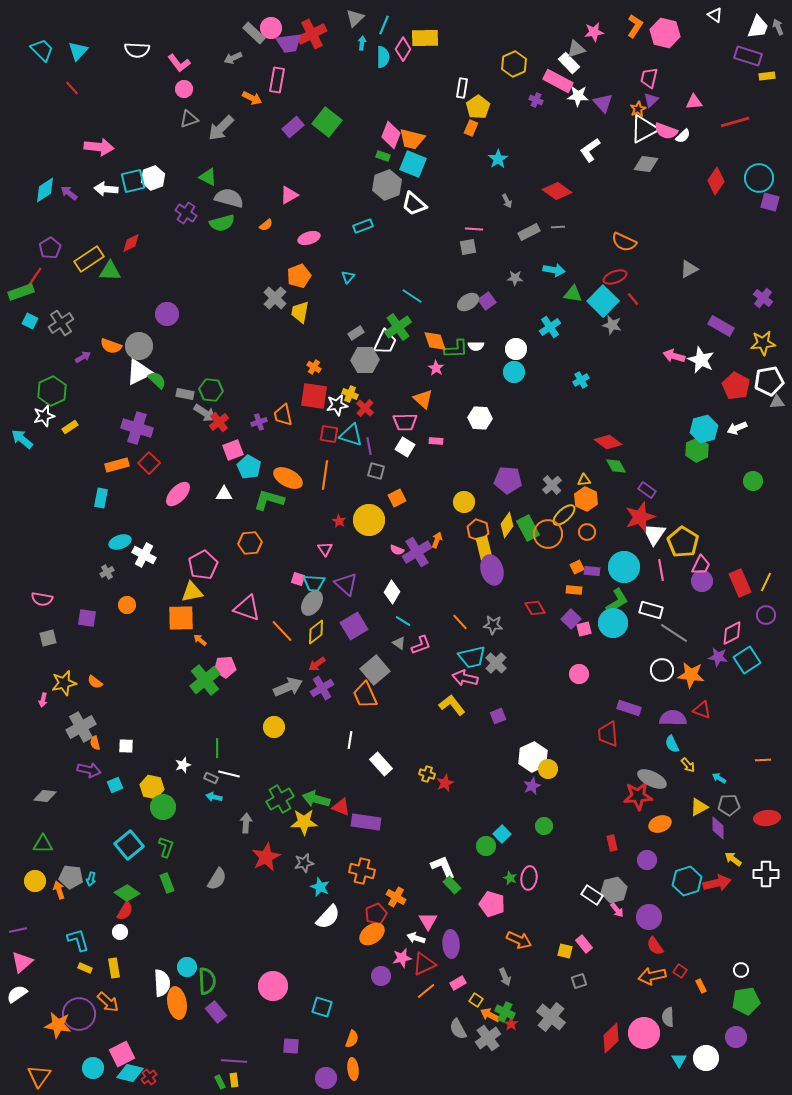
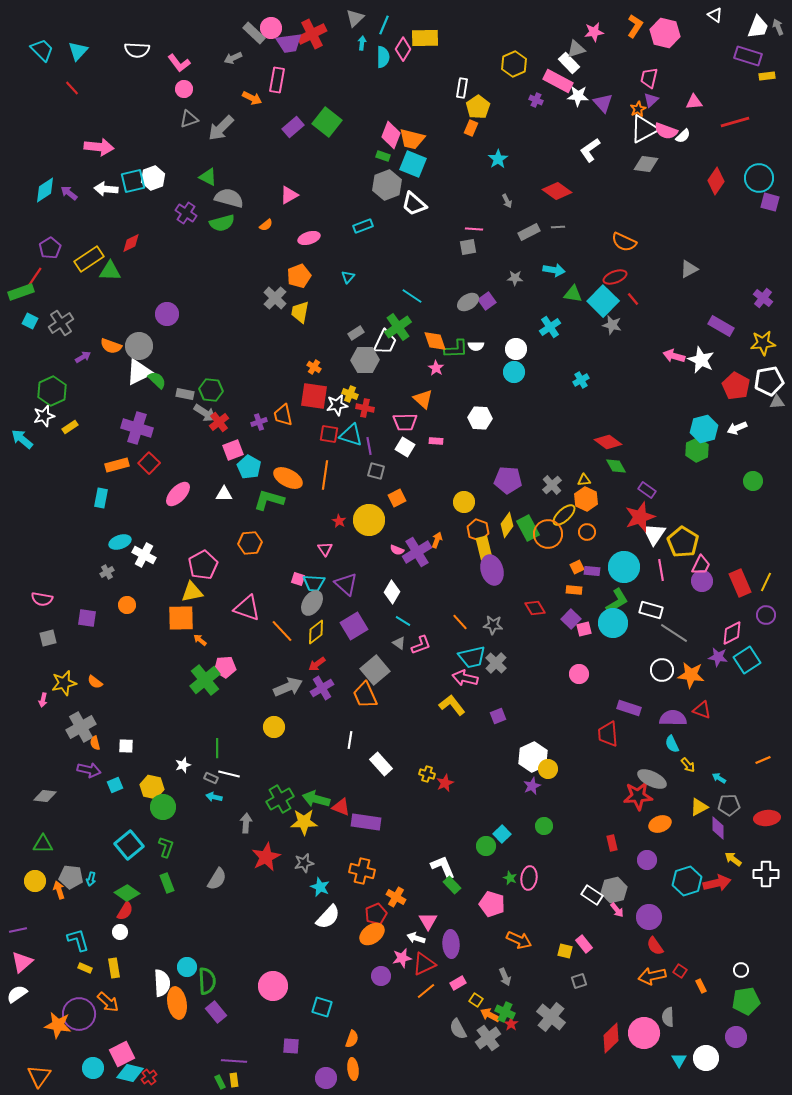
red cross at (365, 408): rotated 30 degrees counterclockwise
orange line at (763, 760): rotated 21 degrees counterclockwise
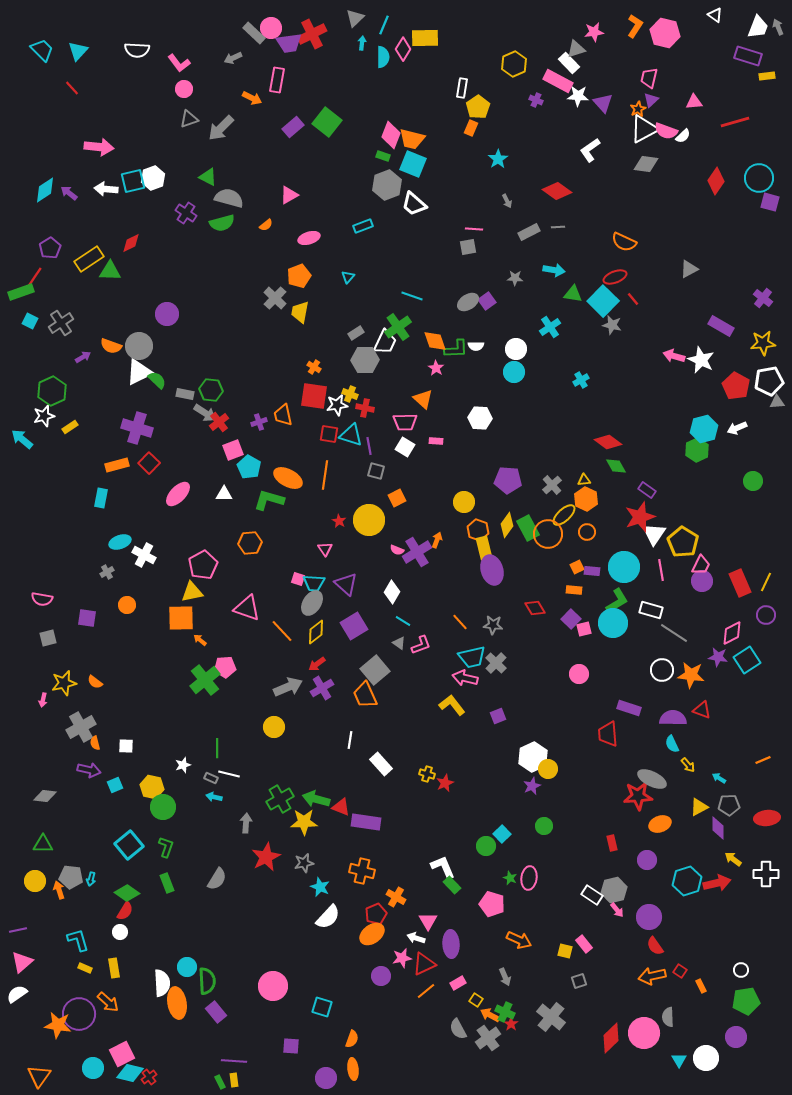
cyan line at (412, 296): rotated 15 degrees counterclockwise
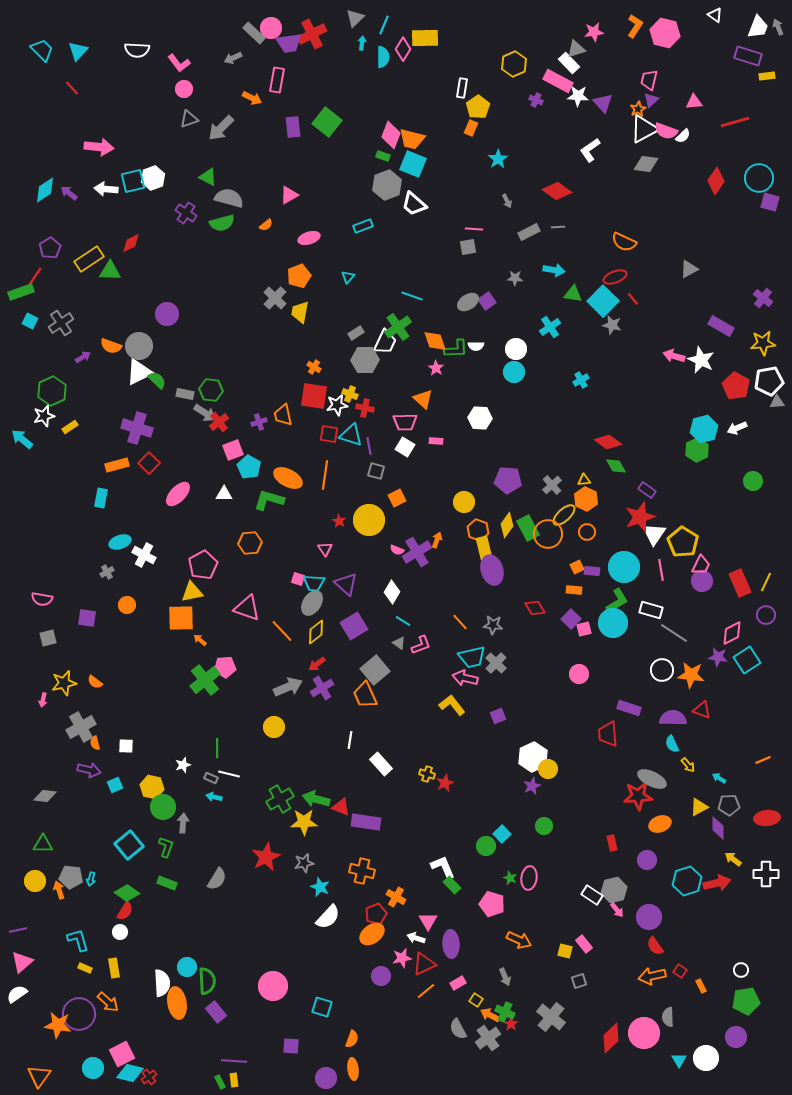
pink trapezoid at (649, 78): moved 2 px down
purple rectangle at (293, 127): rotated 55 degrees counterclockwise
gray arrow at (246, 823): moved 63 px left
green rectangle at (167, 883): rotated 48 degrees counterclockwise
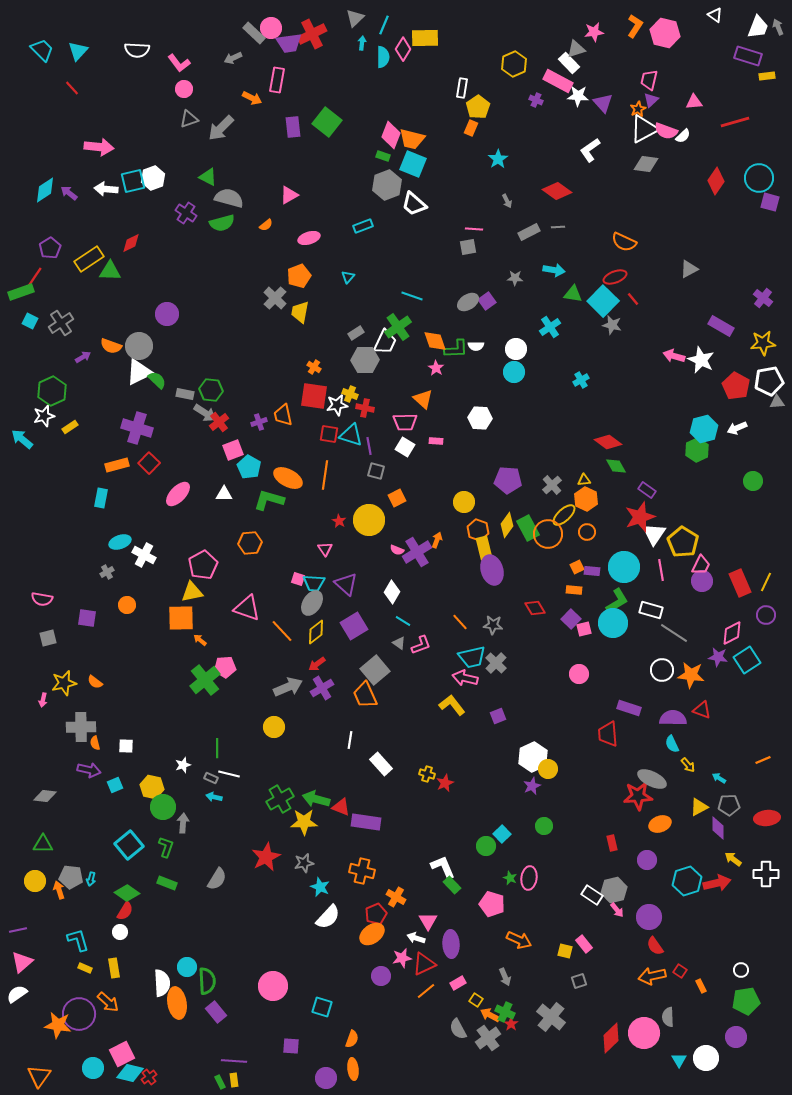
gray cross at (81, 727): rotated 28 degrees clockwise
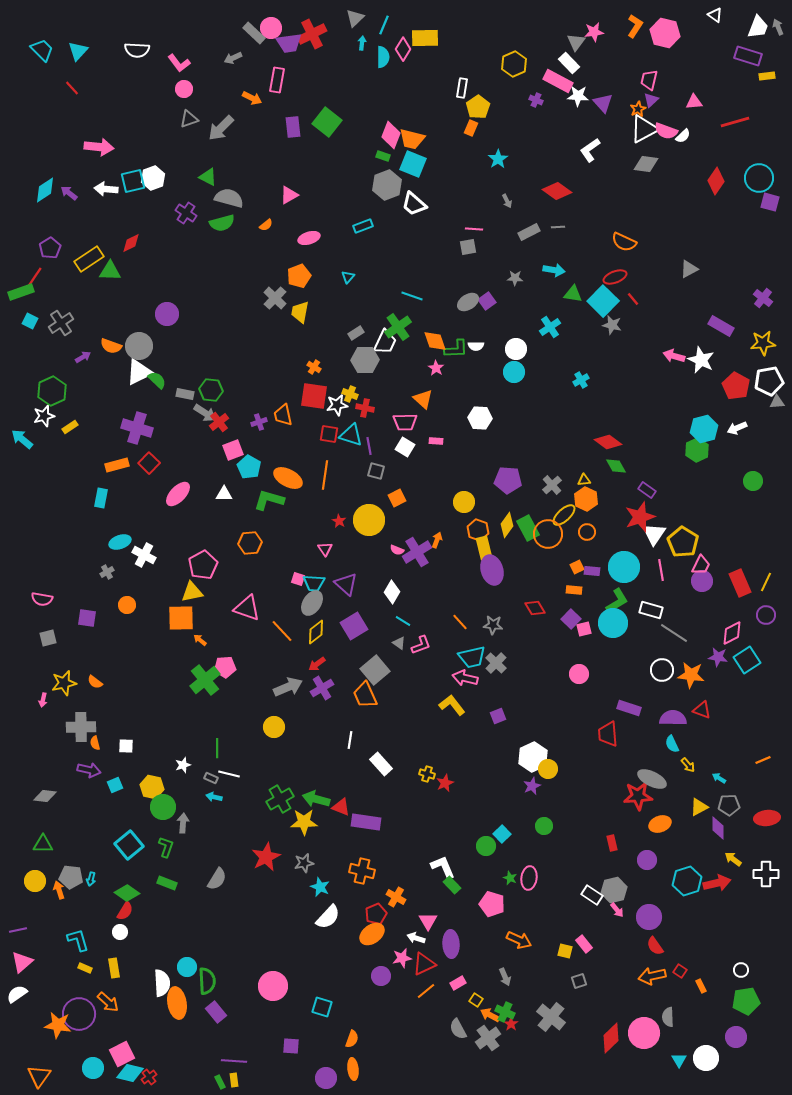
gray triangle at (576, 49): moved 7 px up; rotated 36 degrees counterclockwise
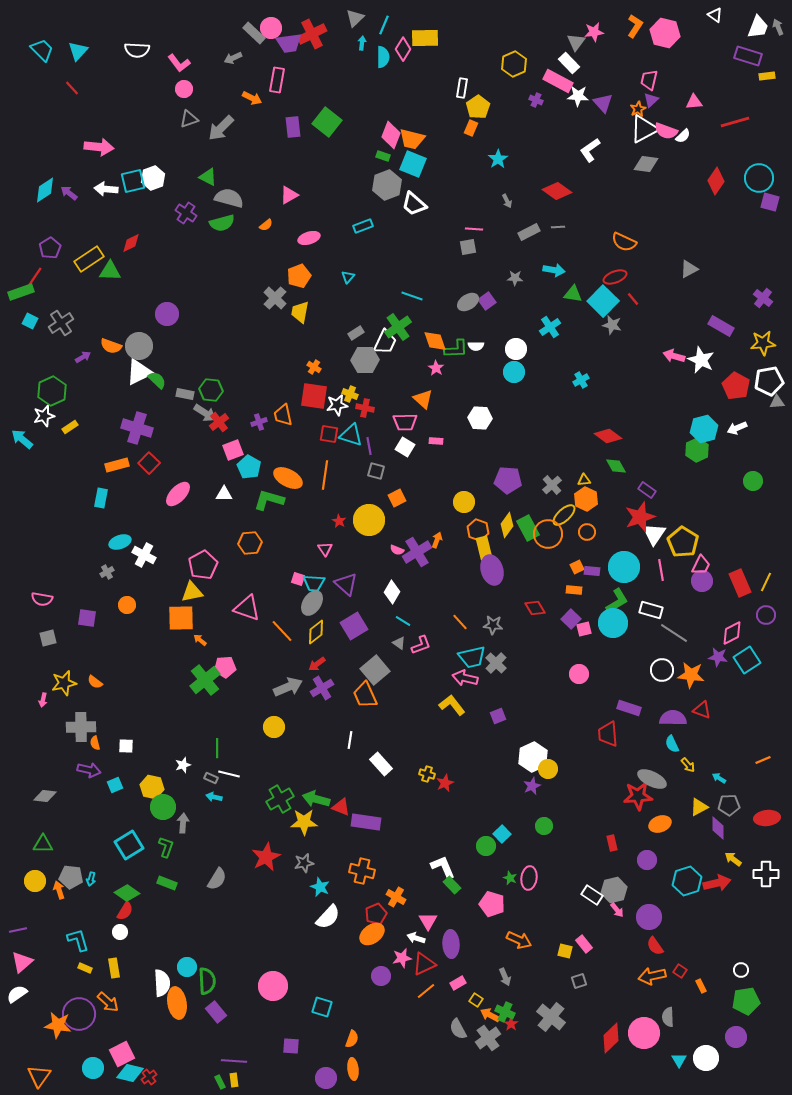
red diamond at (608, 442): moved 6 px up
cyan square at (129, 845): rotated 8 degrees clockwise
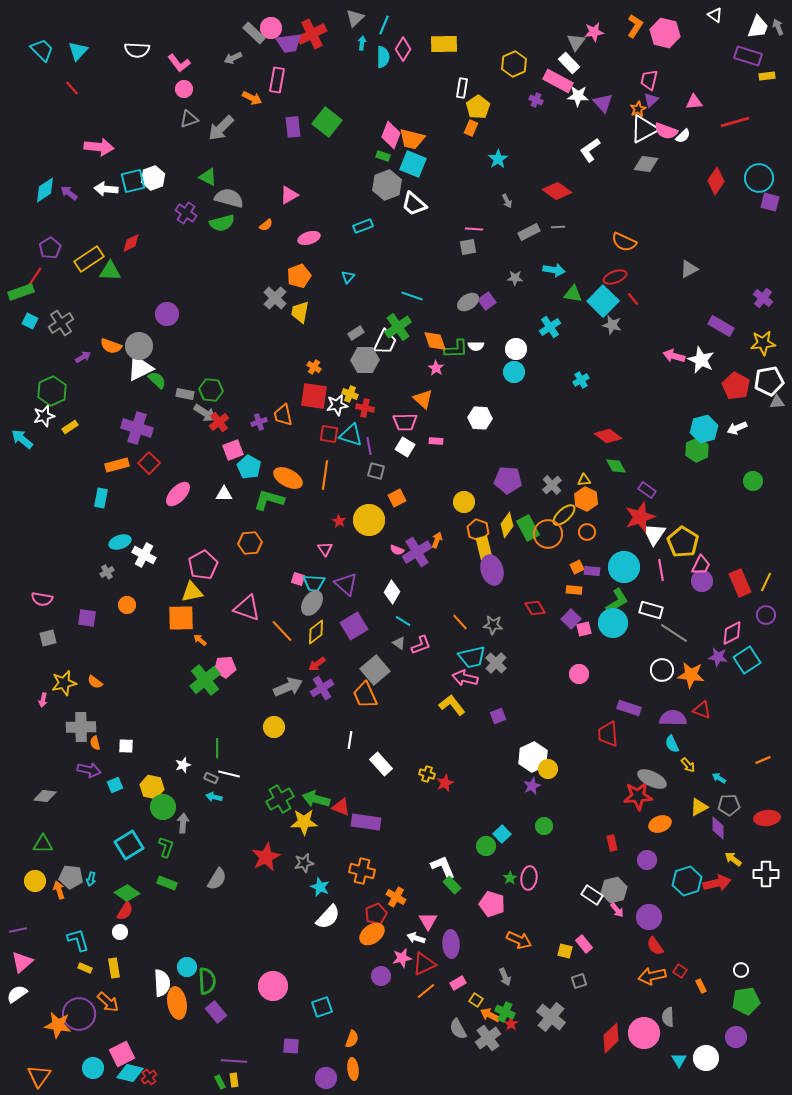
yellow rectangle at (425, 38): moved 19 px right, 6 px down
white triangle at (139, 372): moved 1 px right, 4 px up
green star at (510, 878): rotated 16 degrees clockwise
cyan square at (322, 1007): rotated 35 degrees counterclockwise
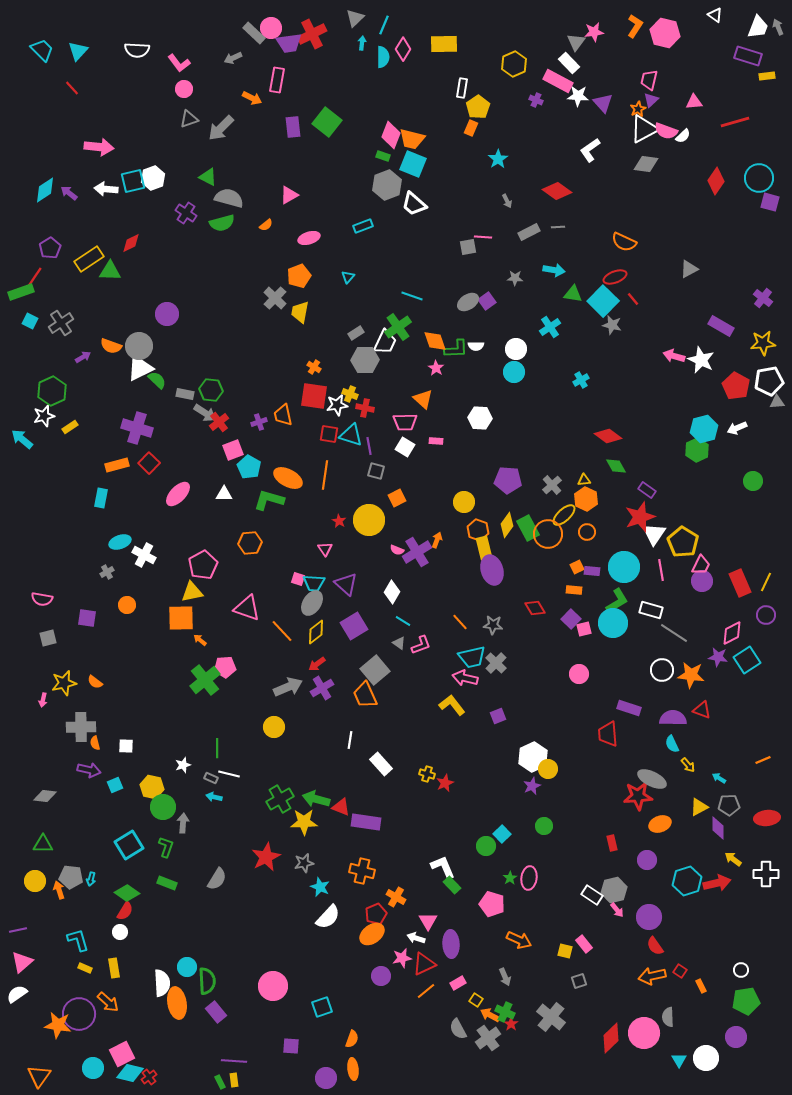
pink line at (474, 229): moved 9 px right, 8 px down
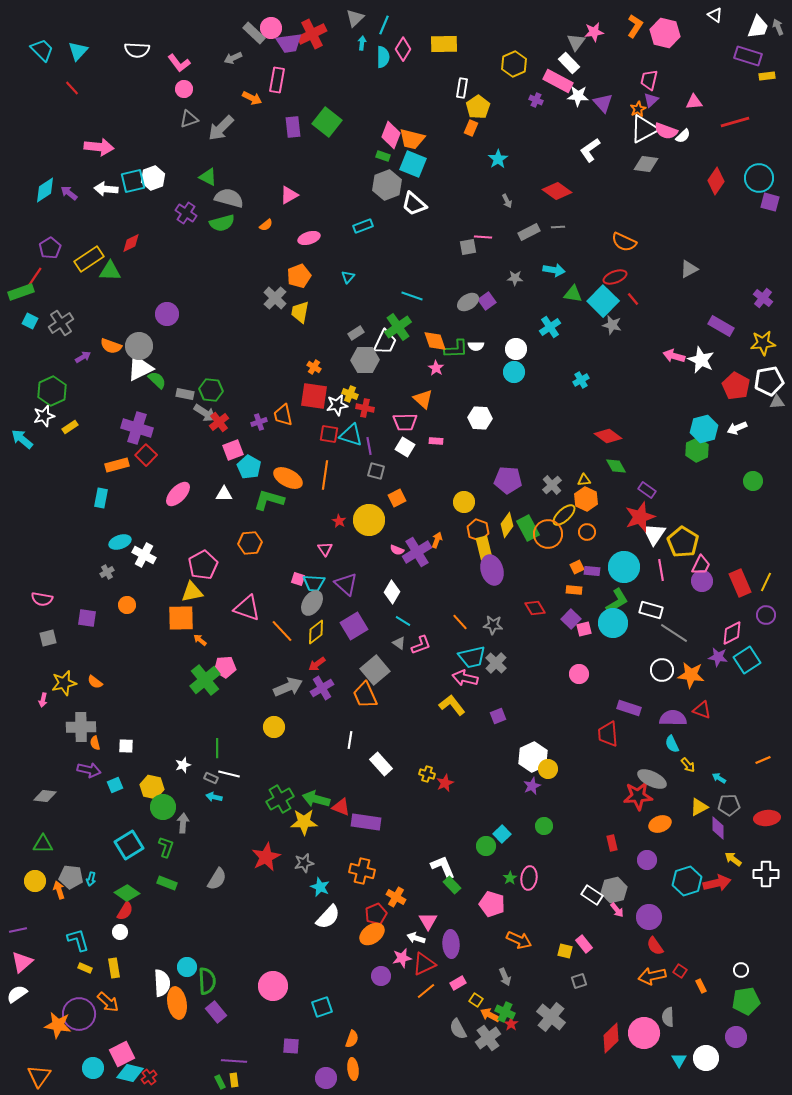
red square at (149, 463): moved 3 px left, 8 px up
